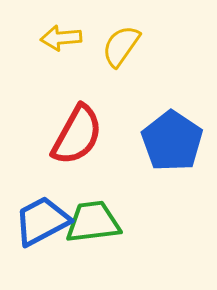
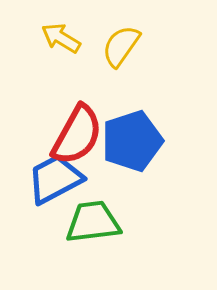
yellow arrow: rotated 36 degrees clockwise
blue pentagon: moved 40 px left; rotated 20 degrees clockwise
blue trapezoid: moved 13 px right, 42 px up
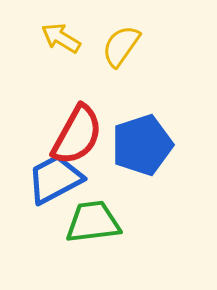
blue pentagon: moved 10 px right, 4 px down
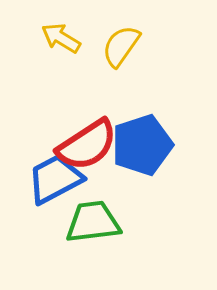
red semicircle: moved 10 px right, 10 px down; rotated 28 degrees clockwise
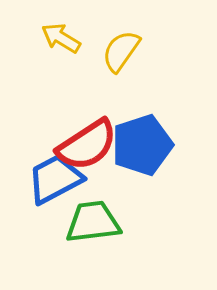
yellow semicircle: moved 5 px down
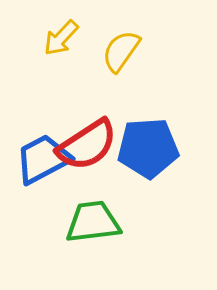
yellow arrow: rotated 78 degrees counterclockwise
blue pentagon: moved 6 px right, 3 px down; rotated 14 degrees clockwise
blue trapezoid: moved 12 px left, 20 px up
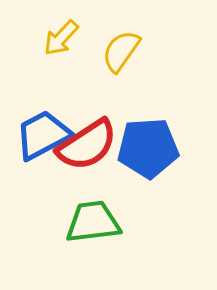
blue trapezoid: moved 24 px up
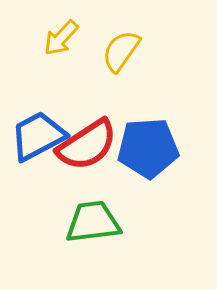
blue trapezoid: moved 5 px left, 1 px down
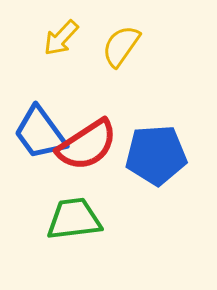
yellow semicircle: moved 5 px up
blue trapezoid: moved 2 px right, 3 px up; rotated 98 degrees counterclockwise
blue pentagon: moved 8 px right, 7 px down
green trapezoid: moved 19 px left, 3 px up
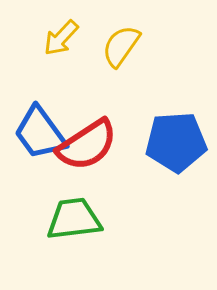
blue pentagon: moved 20 px right, 13 px up
